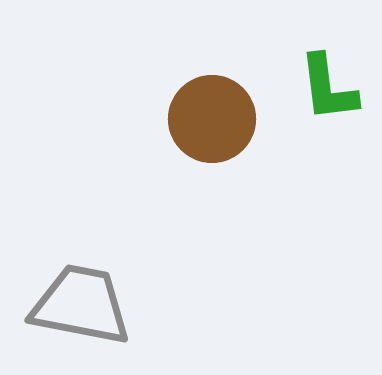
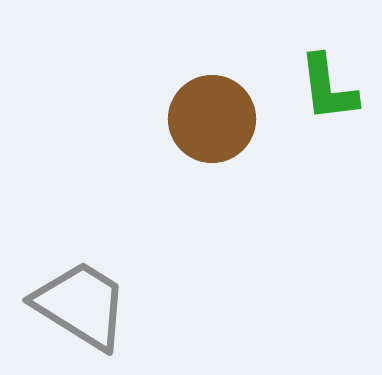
gray trapezoid: rotated 21 degrees clockwise
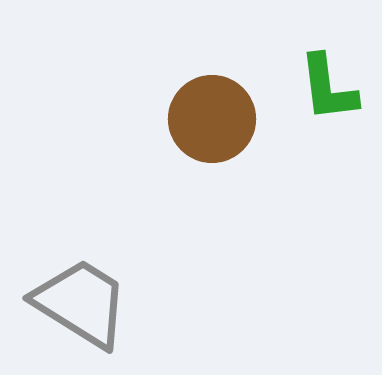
gray trapezoid: moved 2 px up
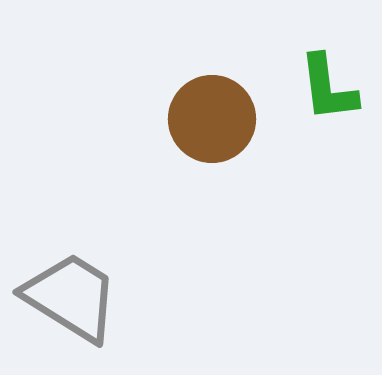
gray trapezoid: moved 10 px left, 6 px up
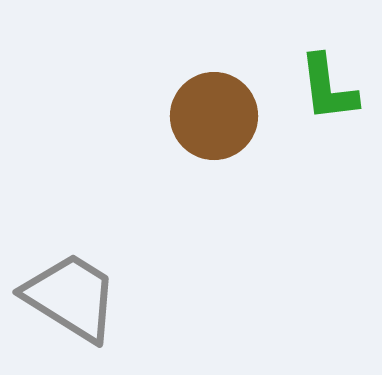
brown circle: moved 2 px right, 3 px up
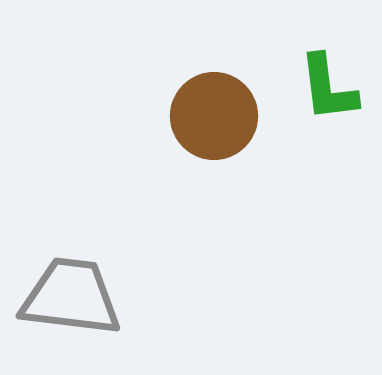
gray trapezoid: rotated 25 degrees counterclockwise
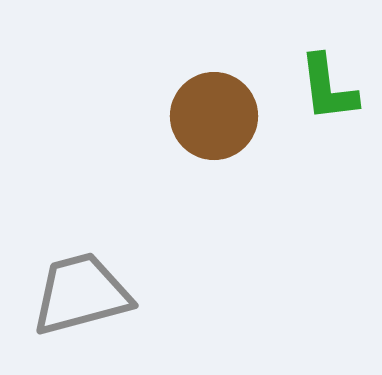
gray trapezoid: moved 10 px right, 3 px up; rotated 22 degrees counterclockwise
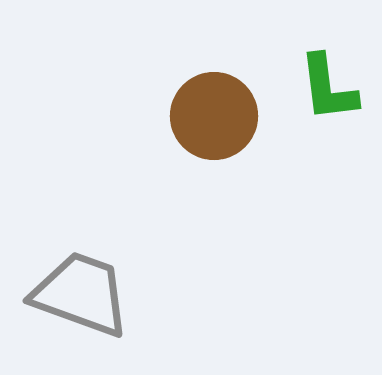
gray trapezoid: rotated 35 degrees clockwise
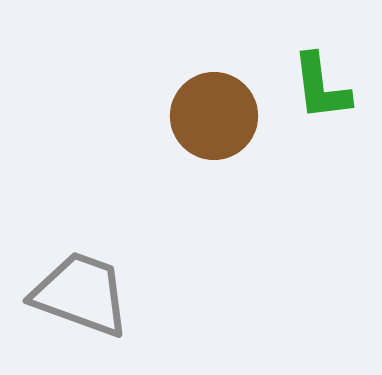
green L-shape: moved 7 px left, 1 px up
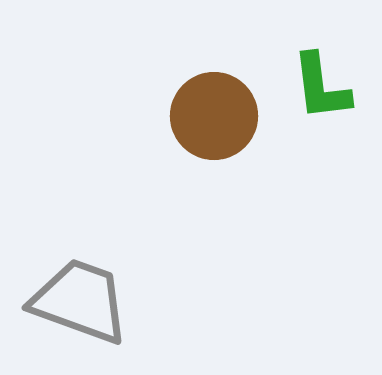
gray trapezoid: moved 1 px left, 7 px down
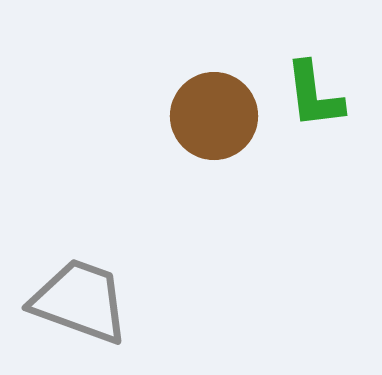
green L-shape: moved 7 px left, 8 px down
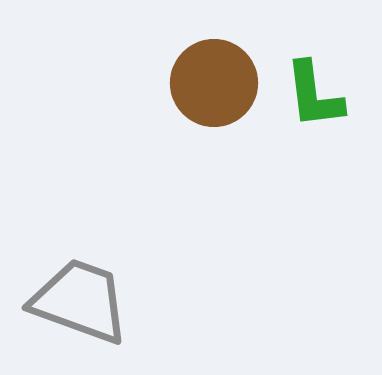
brown circle: moved 33 px up
